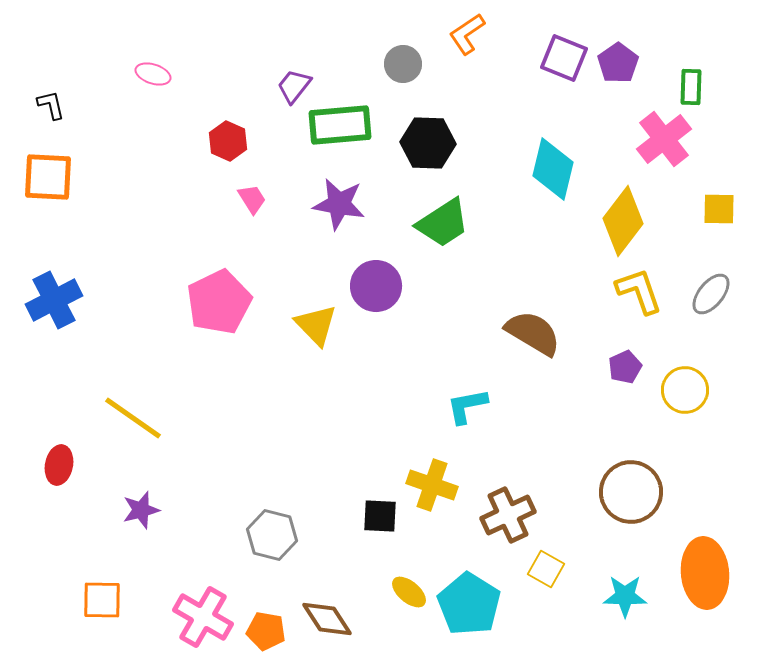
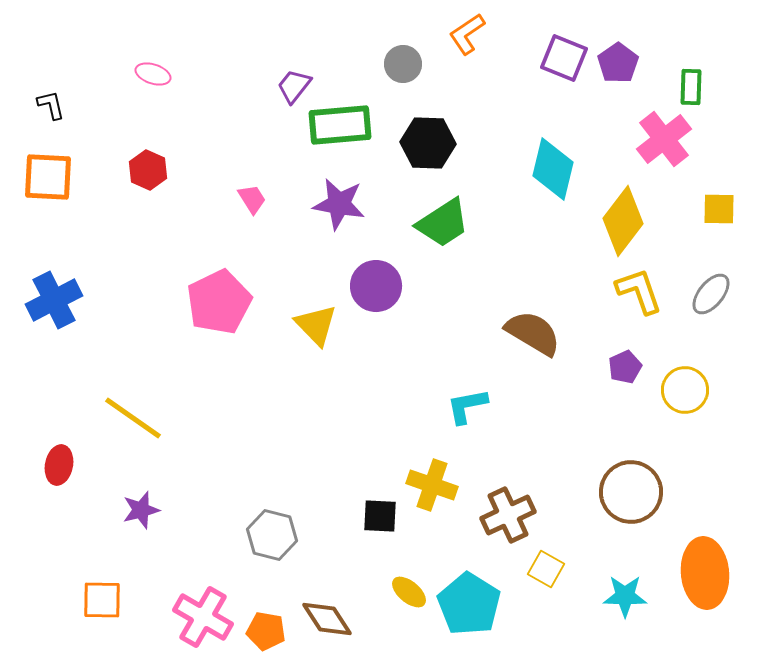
red hexagon at (228, 141): moved 80 px left, 29 px down
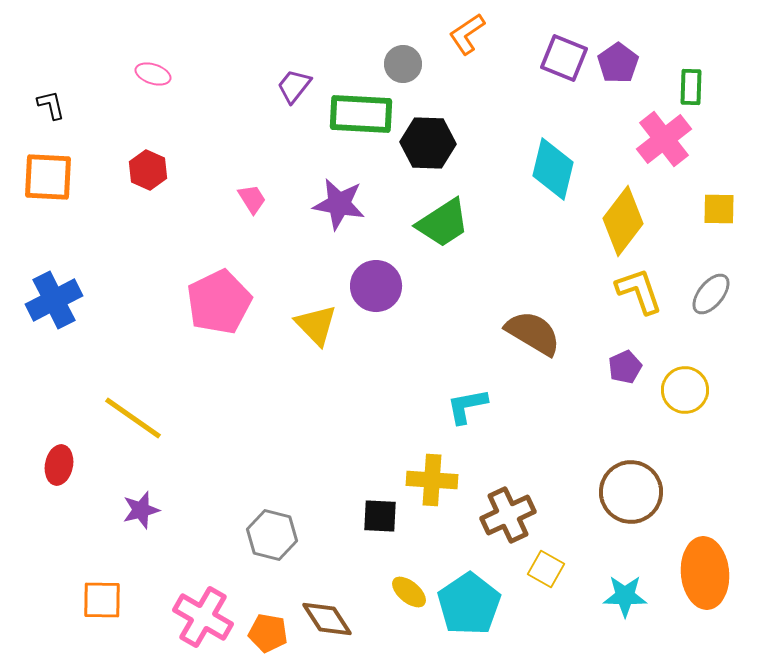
green rectangle at (340, 125): moved 21 px right, 11 px up; rotated 8 degrees clockwise
yellow cross at (432, 485): moved 5 px up; rotated 15 degrees counterclockwise
cyan pentagon at (469, 604): rotated 6 degrees clockwise
orange pentagon at (266, 631): moved 2 px right, 2 px down
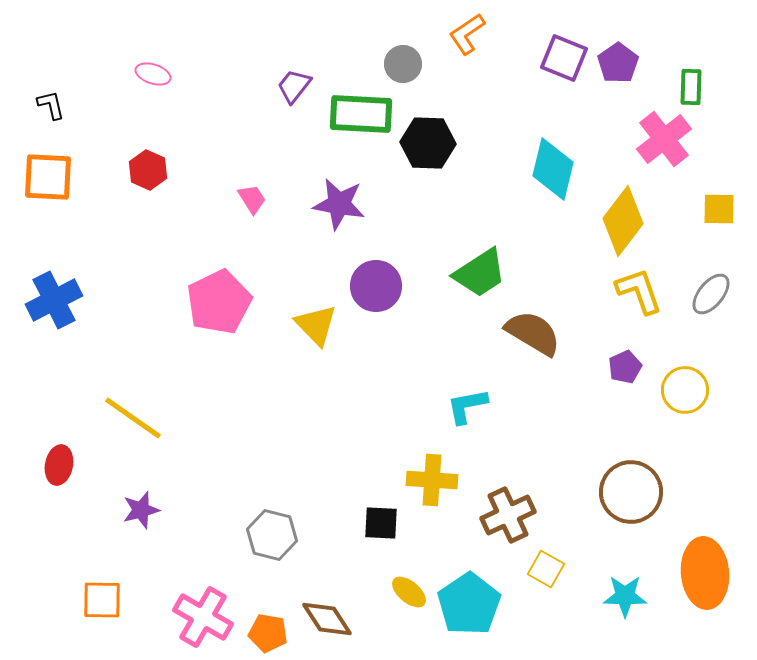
green trapezoid at (443, 223): moved 37 px right, 50 px down
black square at (380, 516): moved 1 px right, 7 px down
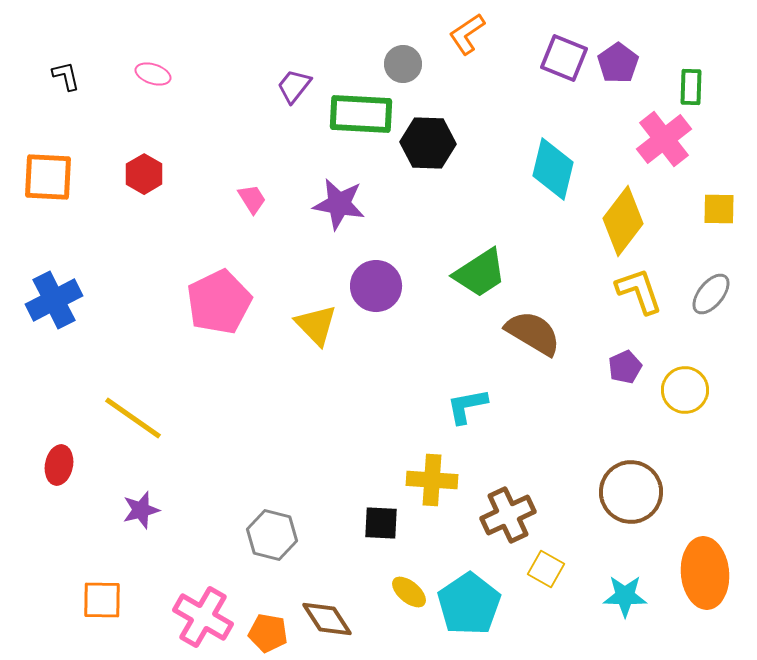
black L-shape at (51, 105): moved 15 px right, 29 px up
red hexagon at (148, 170): moved 4 px left, 4 px down; rotated 6 degrees clockwise
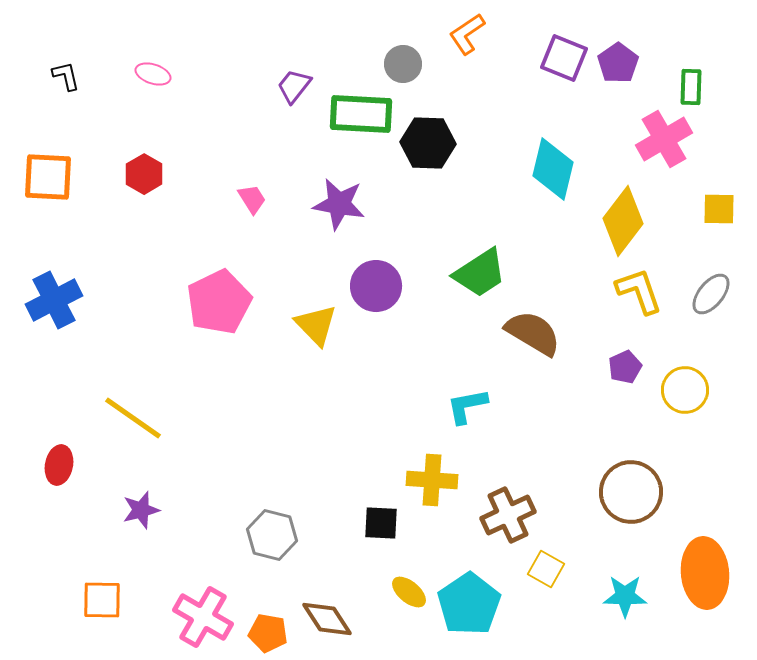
pink cross at (664, 139): rotated 8 degrees clockwise
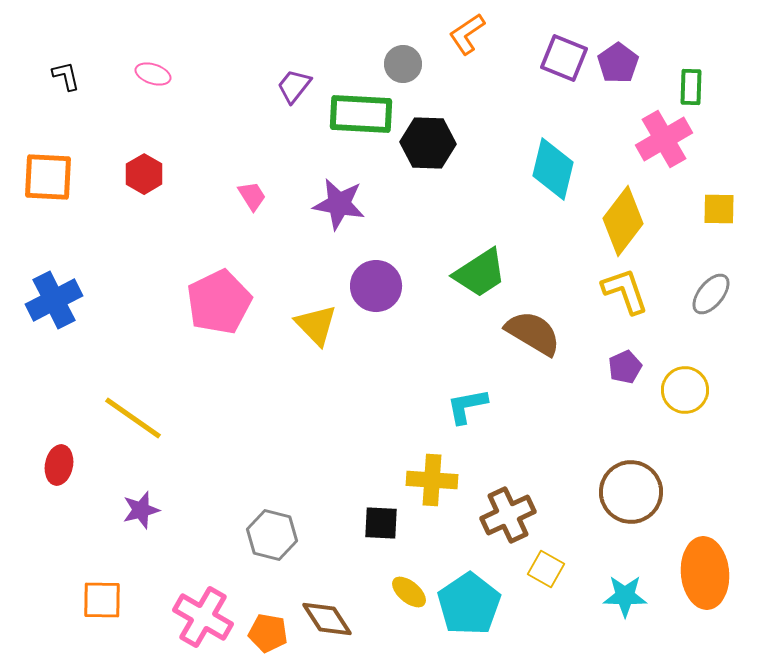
pink trapezoid at (252, 199): moved 3 px up
yellow L-shape at (639, 291): moved 14 px left
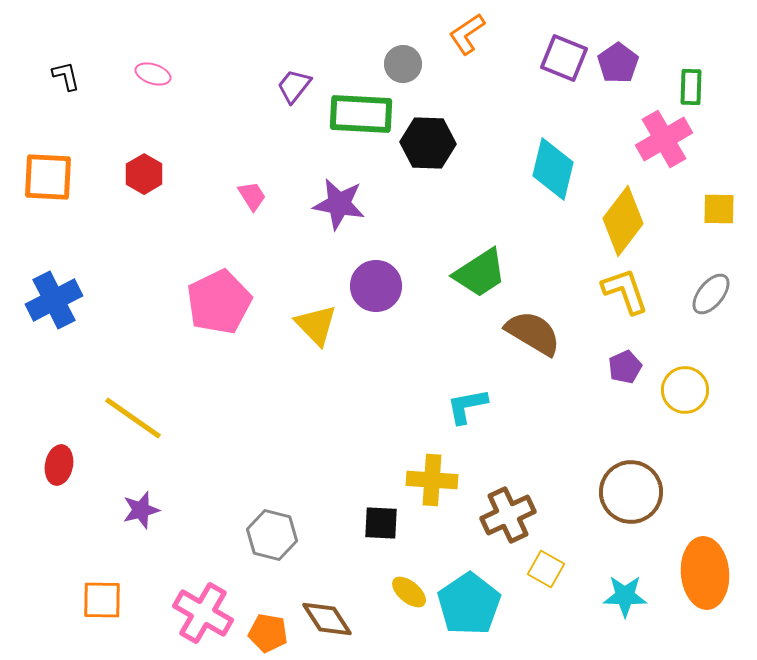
pink cross at (203, 617): moved 4 px up
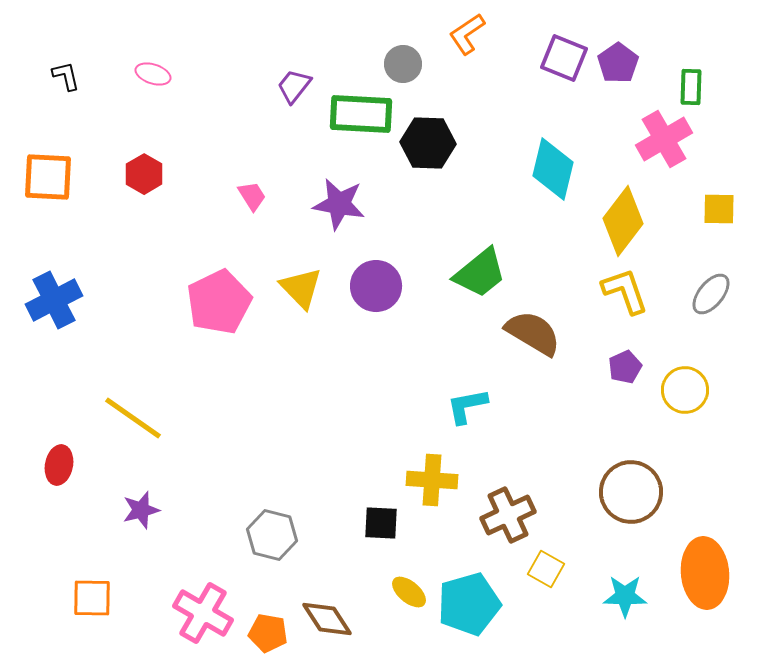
green trapezoid at (480, 273): rotated 6 degrees counterclockwise
yellow triangle at (316, 325): moved 15 px left, 37 px up
orange square at (102, 600): moved 10 px left, 2 px up
cyan pentagon at (469, 604): rotated 18 degrees clockwise
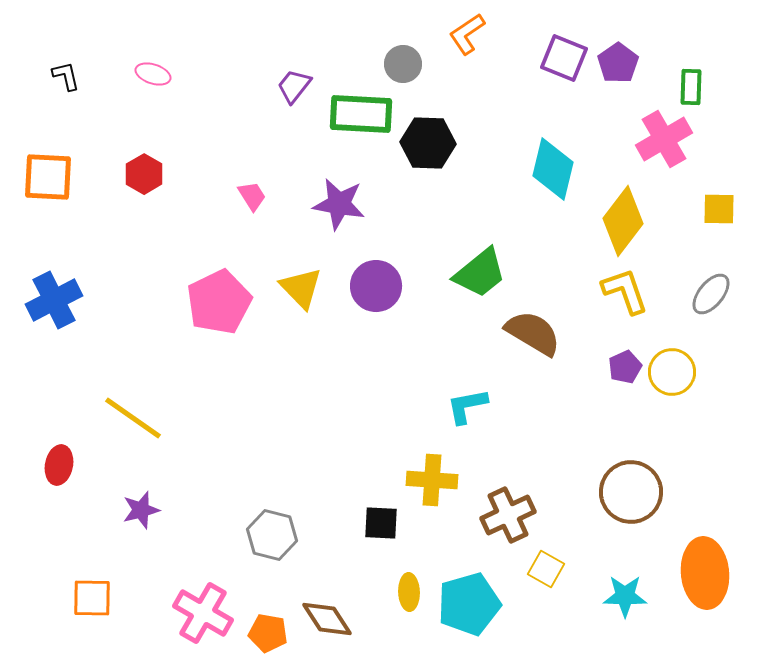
yellow circle at (685, 390): moved 13 px left, 18 px up
yellow ellipse at (409, 592): rotated 48 degrees clockwise
